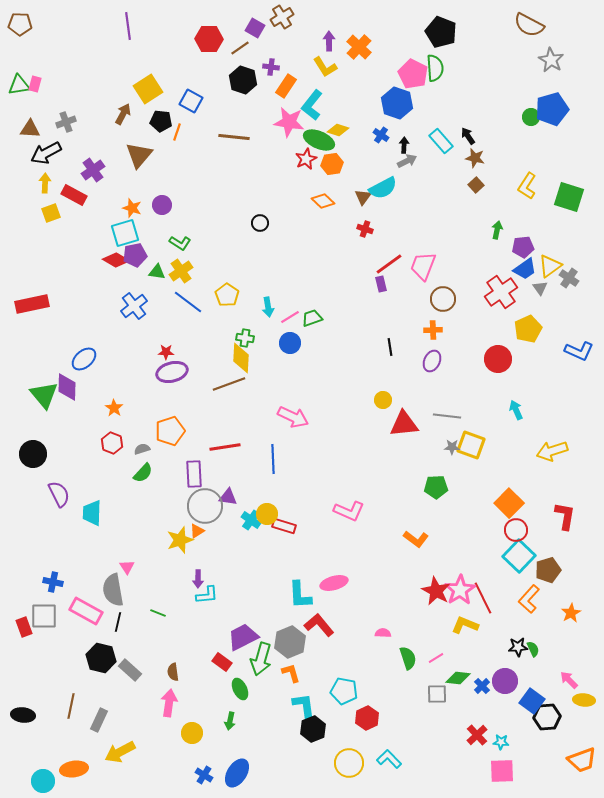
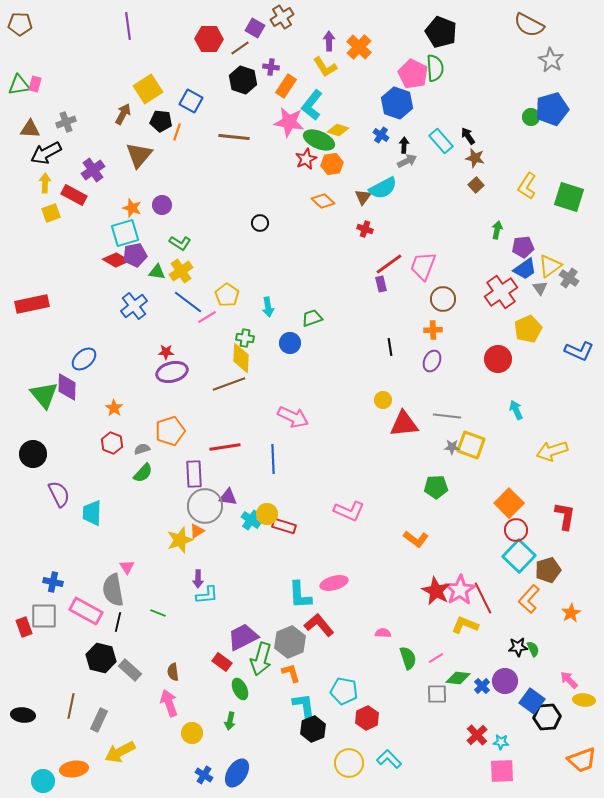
pink line at (290, 317): moved 83 px left
pink arrow at (169, 703): rotated 28 degrees counterclockwise
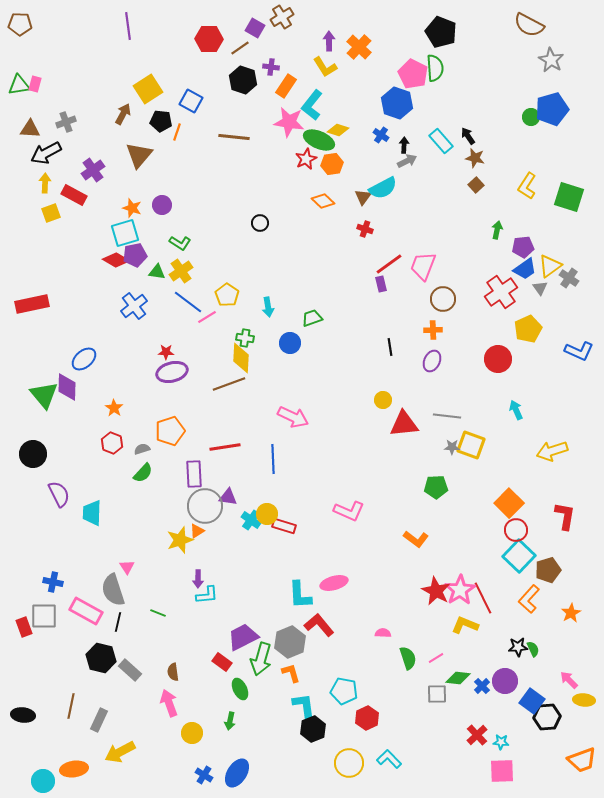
gray semicircle at (113, 590): rotated 8 degrees counterclockwise
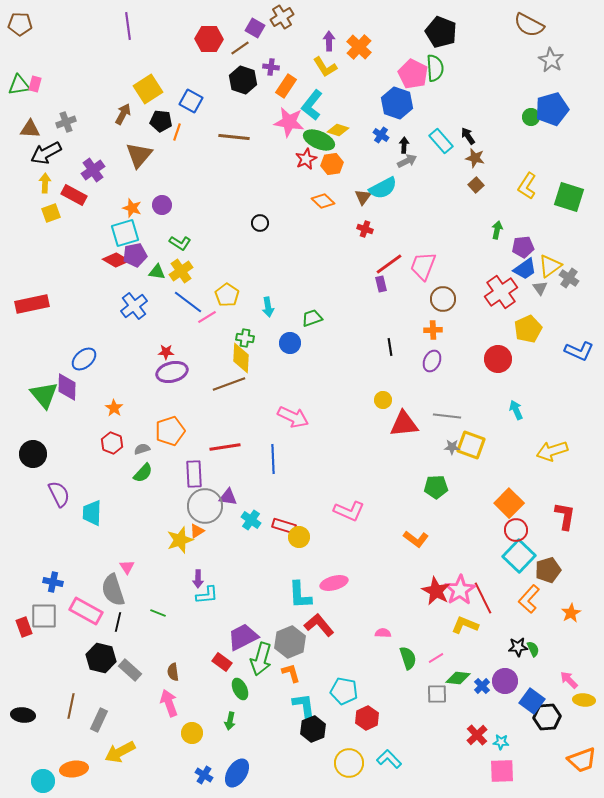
yellow circle at (267, 514): moved 32 px right, 23 px down
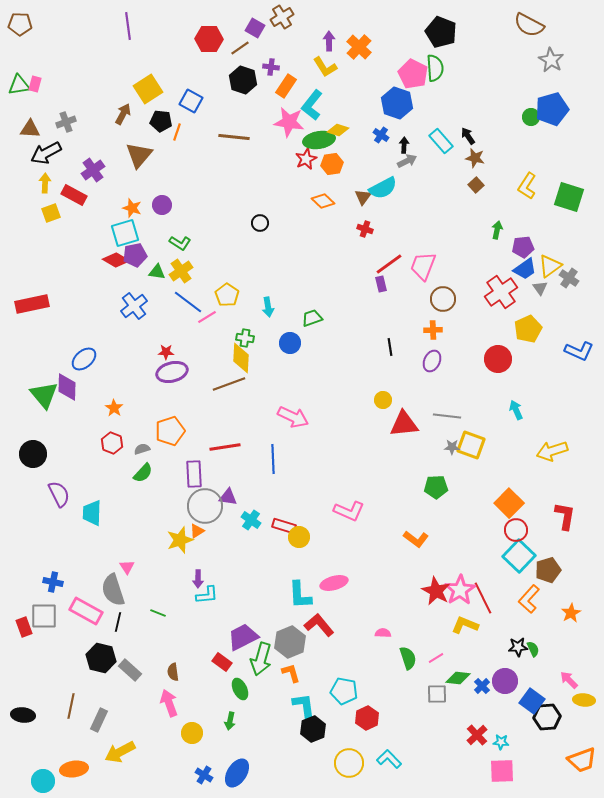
green ellipse at (319, 140): rotated 32 degrees counterclockwise
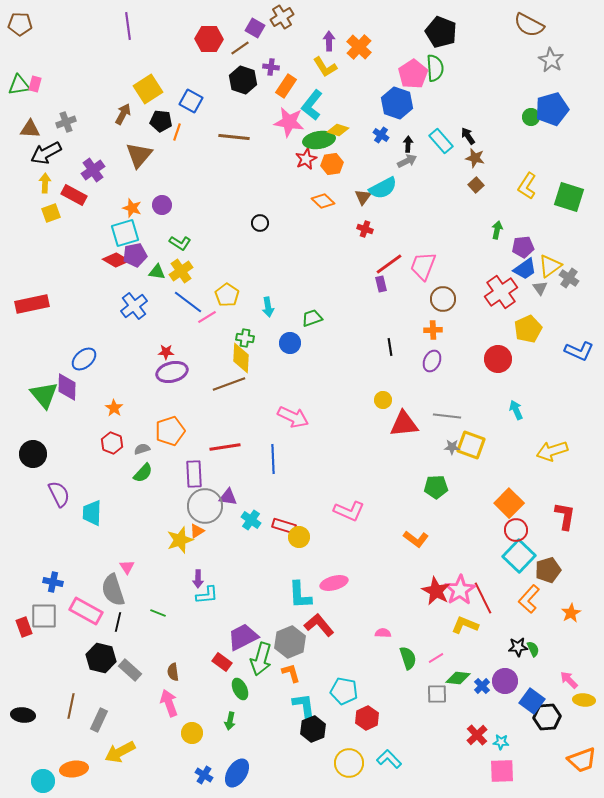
pink pentagon at (413, 74): rotated 12 degrees clockwise
black arrow at (404, 145): moved 4 px right, 1 px up
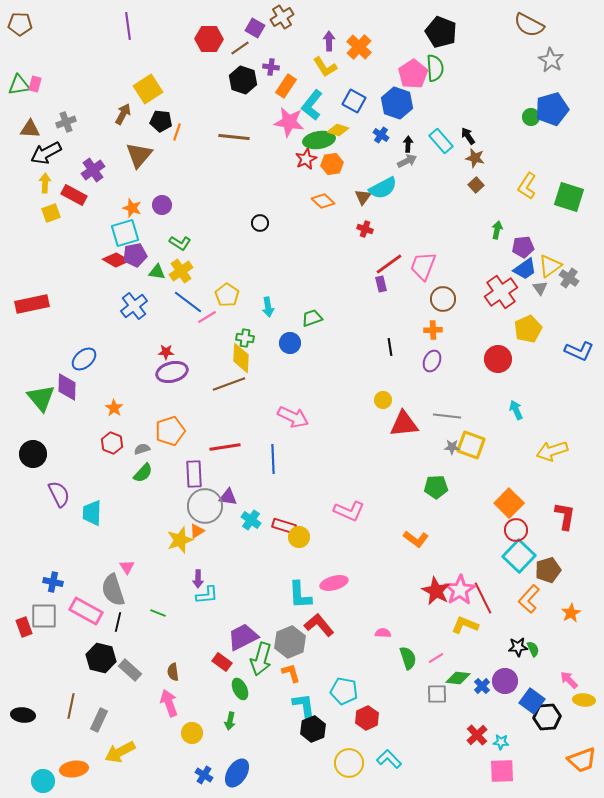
blue square at (191, 101): moved 163 px right
green triangle at (44, 395): moved 3 px left, 3 px down
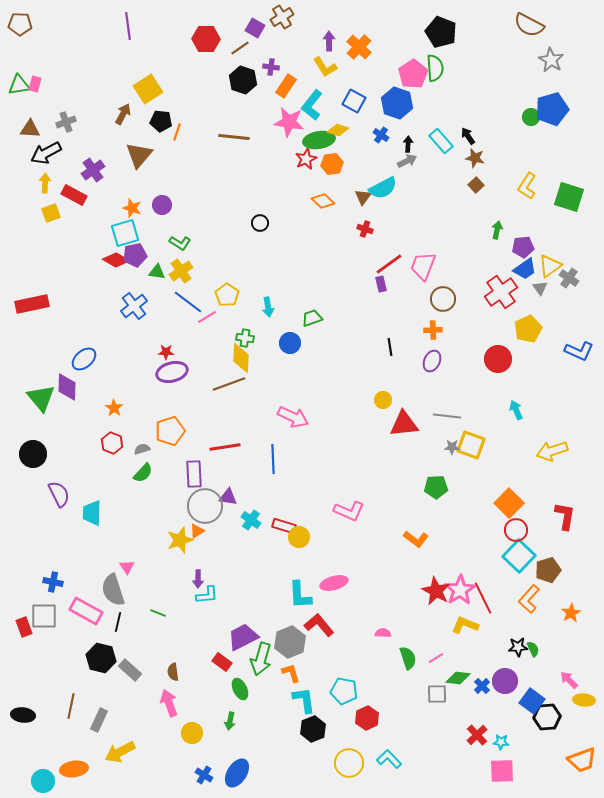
red hexagon at (209, 39): moved 3 px left
cyan L-shape at (304, 706): moved 6 px up
